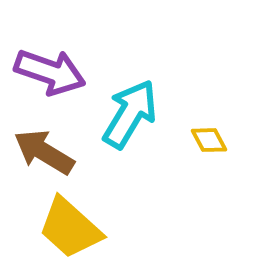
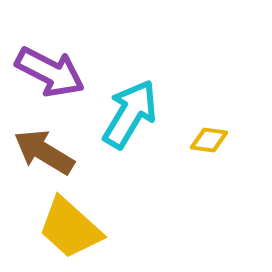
purple arrow: rotated 8 degrees clockwise
yellow diamond: rotated 54 degrees counterclockwise
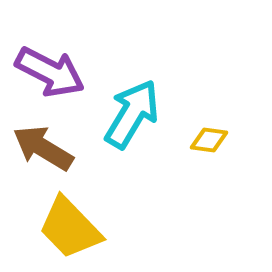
cyan arrow: moved 2 px right
brown arrow: moved 1 px left, 4 px up
yellow trapezoid: rotated 4 degrees clockwise
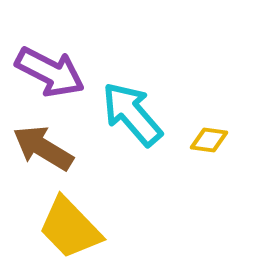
cyan arrow: rotated 72 degrees counterclockwise
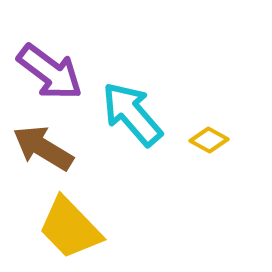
purple arrow: rotated 10 degrees clockwise
yellow diamond: rotated 21 degrees clockwise
